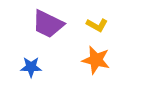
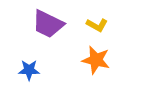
blue star: moved 2 px left, 3 px down
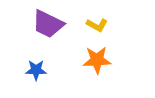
orange star: moved 1 px right; rotated 16 degrees counterclockwise
blue star: moved 7 px right
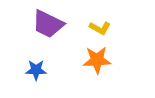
yellow L-shape: moved 3 px right, 3 px down
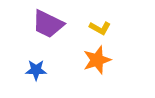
orange star: rotated 16 degrees counterclockwise
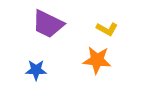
yellow L-shape: moved 7 px right, 1 px down
orange star: rotated 24 degrees clockwise
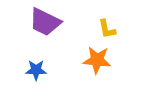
purple trapezoid: moved 3 px left, 2 px up
yellow L-shape: rotated 50 degrees clockwise
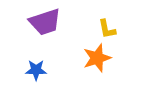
purple trapezoid: rotated 44 degrees counterclockwise
orange star: moved 2 px up; rotated 24 degrees counterclockwise
